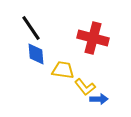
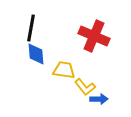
black line: rotated 44 degrees clockwise
red cross: moved 1 px right, 2 px up; rotated 8 degrees clockwise
yellow trapezoid: moved 1 px right
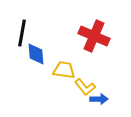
black line: moved 9 px left, 5 px down
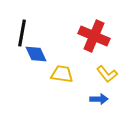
blue diamond: rotated 20 degrees counterclockwise
yellow trapezoid: moved 2 px left, 4 px down
yellow L-shape: moved 22 px right, 13 px up
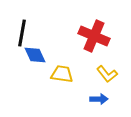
blue diamond: moved 1 px left, 1 px down
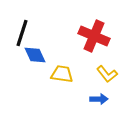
black line: rotated 8 degrees clockwise
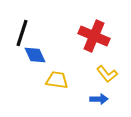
yellow trapezoid: moved 5 px left, 6 px down
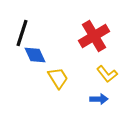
red cross: rotated 36 degrees clockwise
yellow trapezoid: moved 1 px right, 2 px up; rotated 50 degrees clockwise
